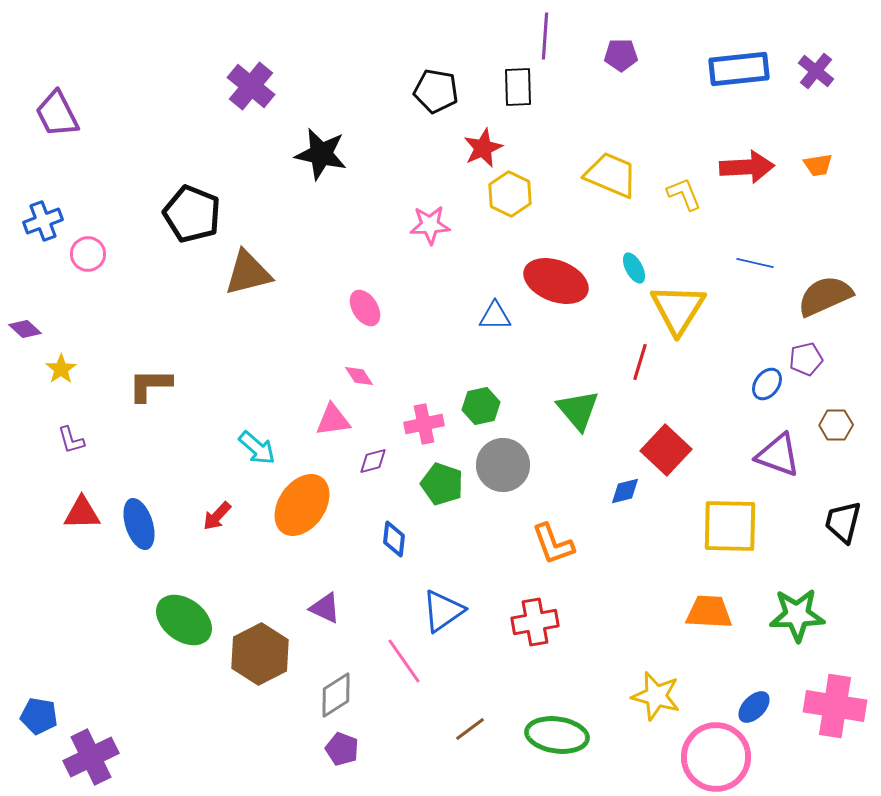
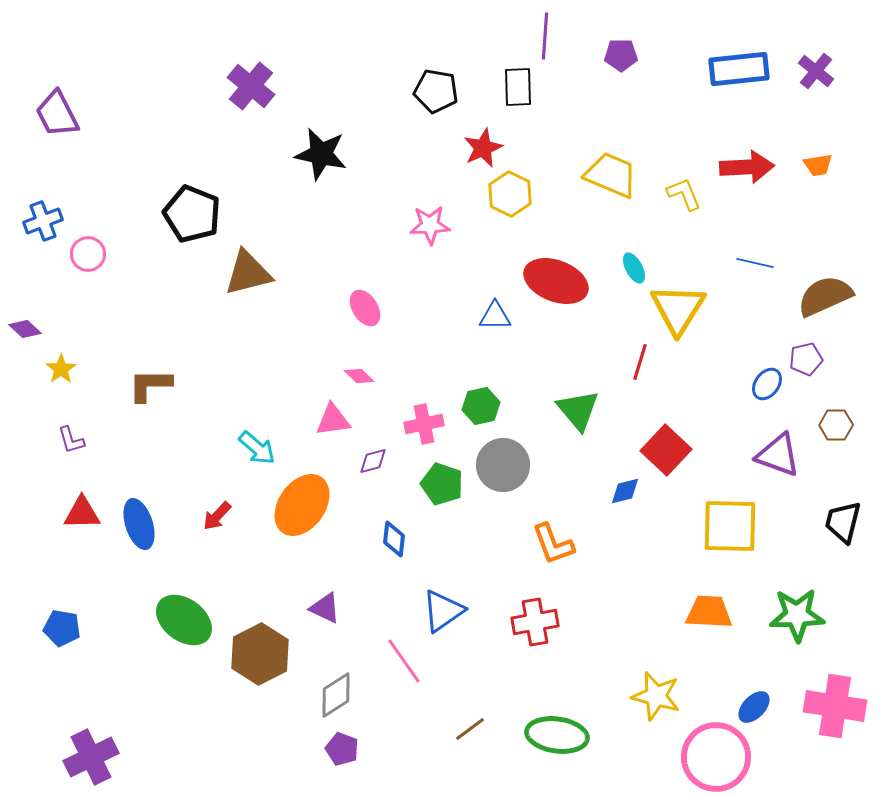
pink diamond at (359, 376): rotated 12 degrees counterclockwise
blue pentagon at (39, 716): moved 23 px right, 88 px up
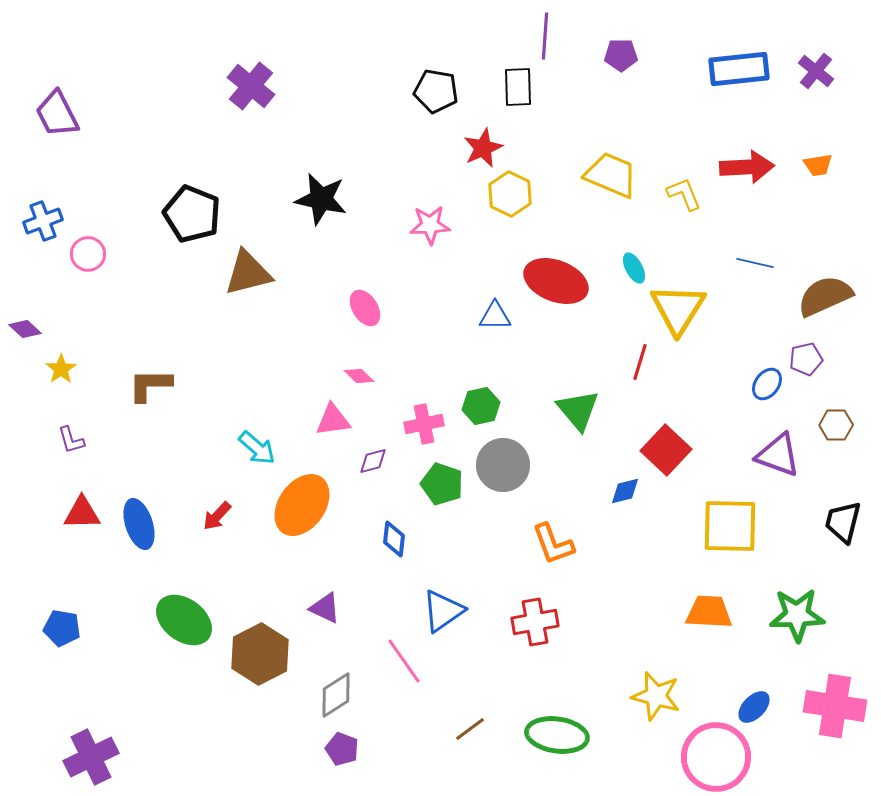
black star at (321, 154): moved 45 px down
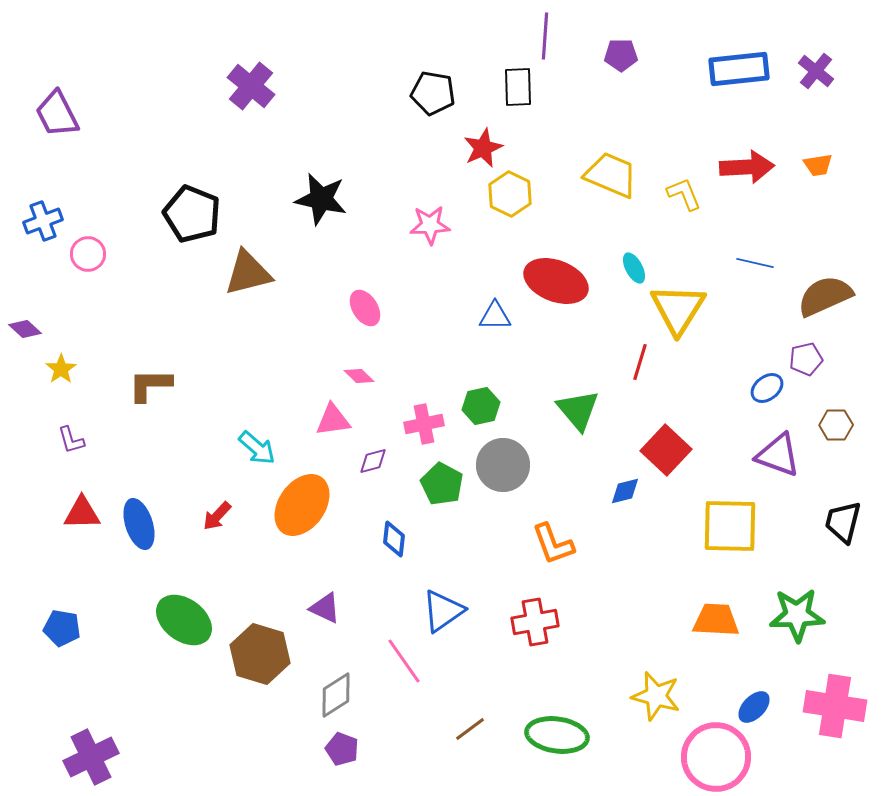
black pentagon at (436, 91): moved 3 px left, 2 px down
blue ellipse at (767, 384): moved 4 px down; rotated 16 degrees clockwise
green pentagon at (442, 484): rotated 9 degrees clockwise
orange trapezoid at (709, 612): moved 7 px right, 8 px down
brown hexagon at (260, 654): rotated 16 degrees counterclockwise
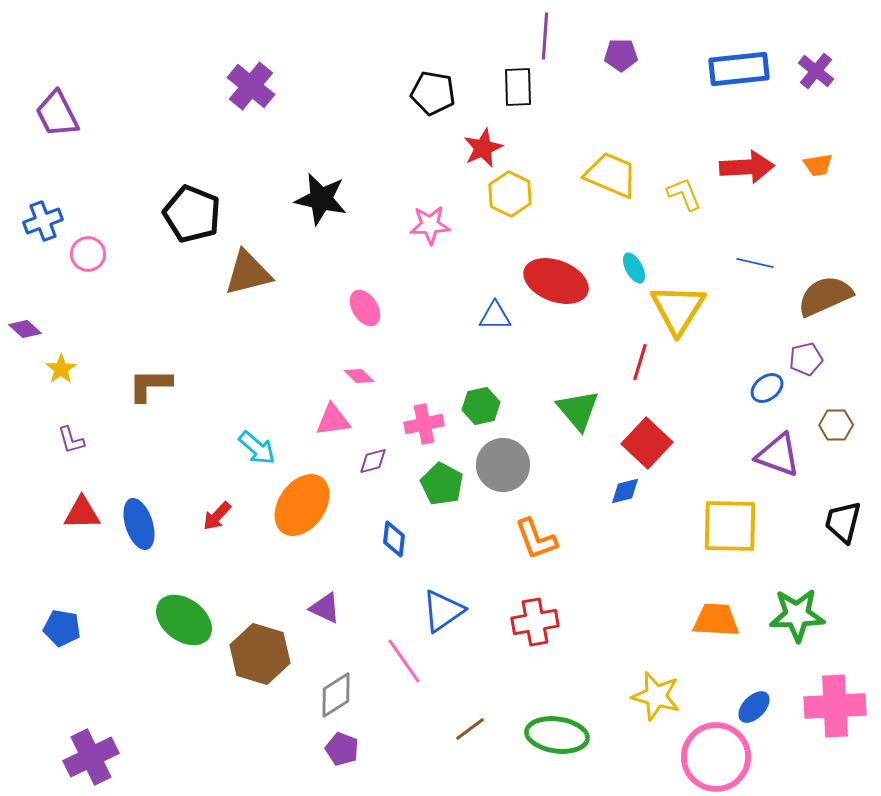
red square at (666, 450): moved 19 px left, 7 px up
orange L-shape at (553, 544): moved 17 px left, 5 px up
pink cross at (835, 706): rotated 12 degrees counterclockwise
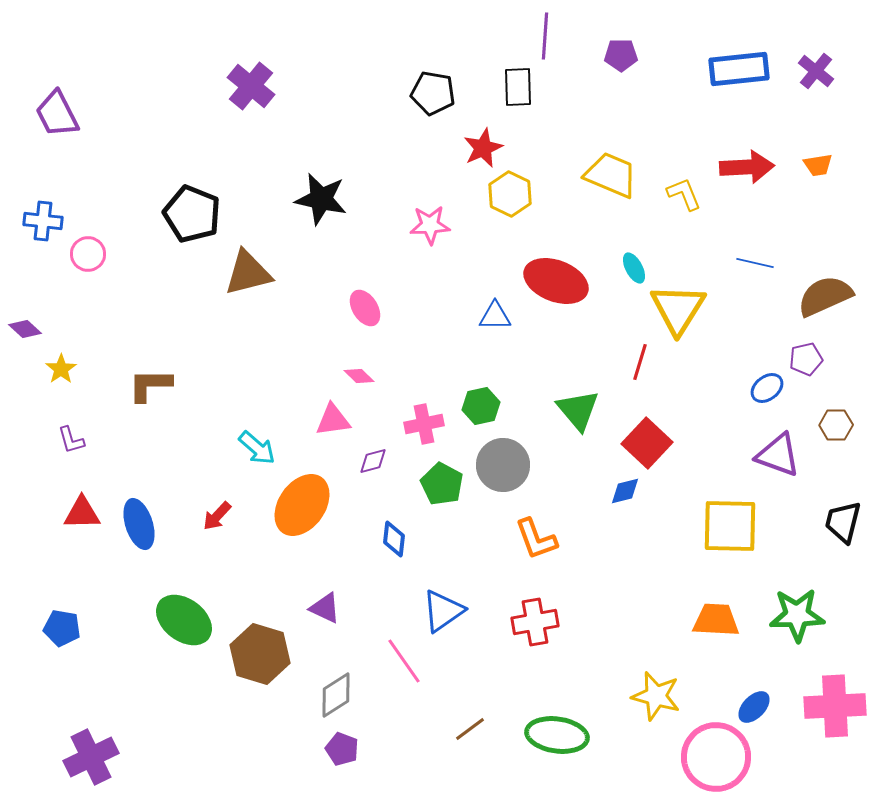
blue cross at (43, 221): rotated 27 degrees clockwise
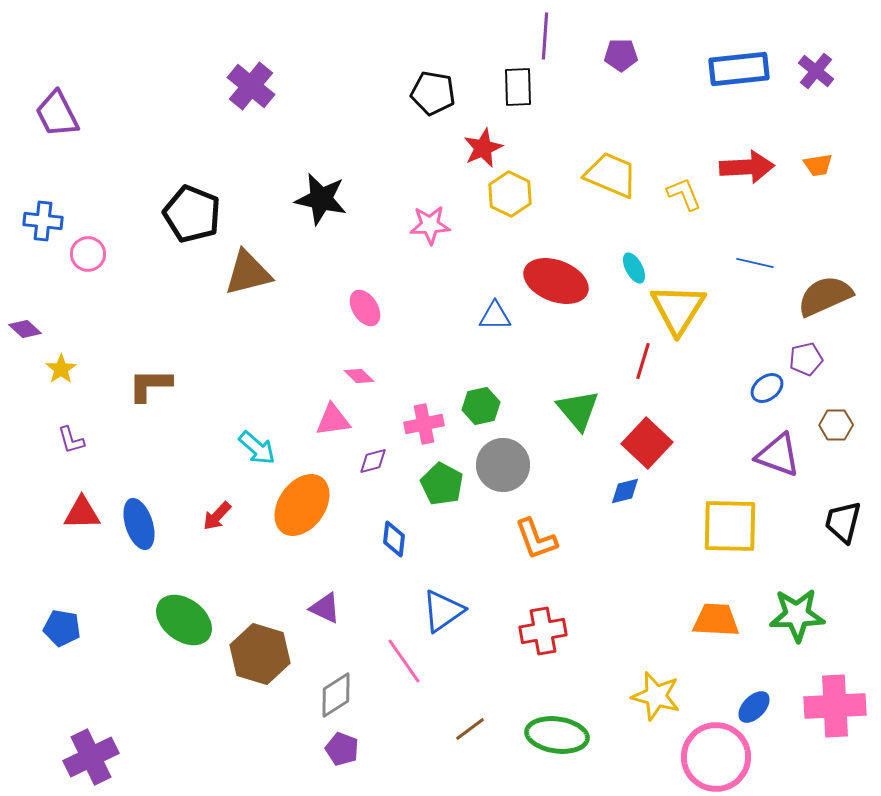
red line at (640, 362): moved 3 px right, 1 px up
red cross at (535, 622): moved 8 px right, 9 px down
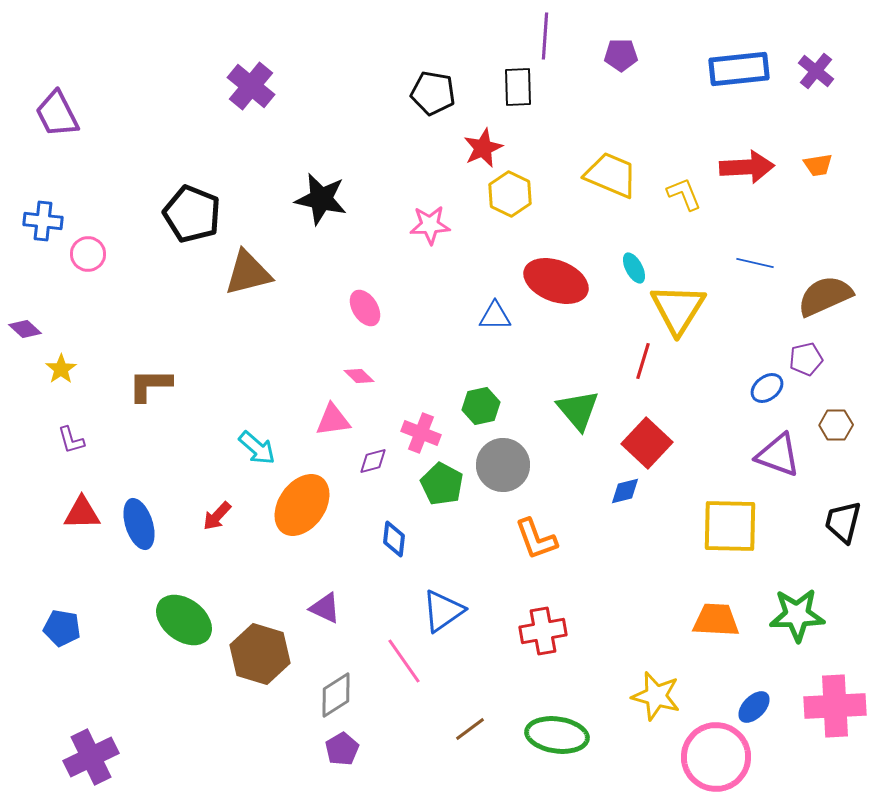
pink cross at (424, 424): moved 3 px left, 9 px down; rotated 33 degrees clockwise
purple pentagon at (342, 749): rotated 20 degrees clockwise
